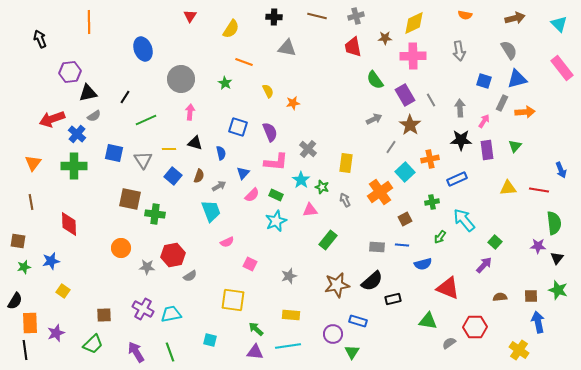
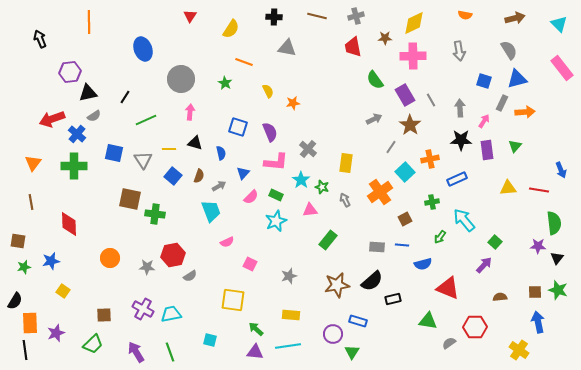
pink semicircle at (252, 195): moved 1 px left, 2 px down
orange circle at (121, 248): moved 11 px left, 10 px down
brown square at (531, 296): moved 4 px right, 4 px up
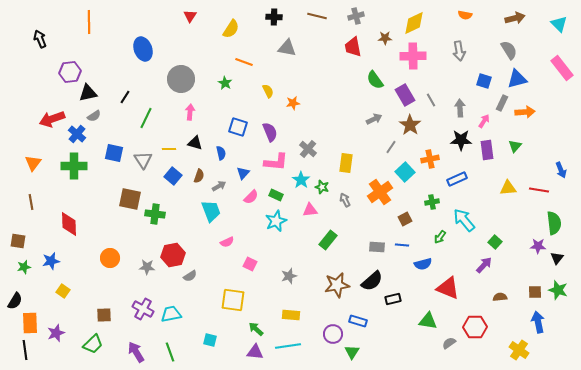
green line at (146, 120): moved 2 px up; rotated 40 degrees counterclockwise
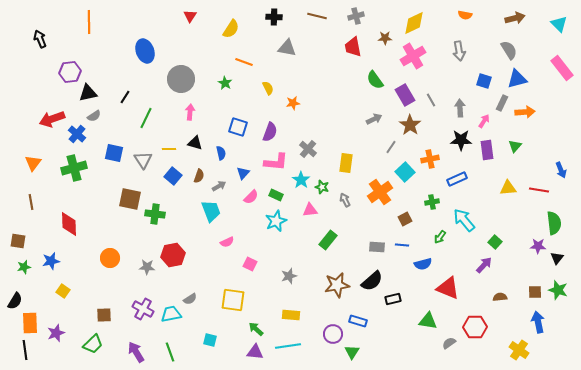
blue ellipse at (143, 49): moved 2 px right, 2 px down
pink cross at (413, 56): rotated 30 degrees counterclockwise
yellow semicircle at (268, 91): moved 3 px up
purple semicircle at (270, 132): rotated 42 degrees clockwise
green cross at (74, 166): moved 2 px down; rotated 15 degrees counterclockwise
gray semicircle at (190, 276): moved 23 px down
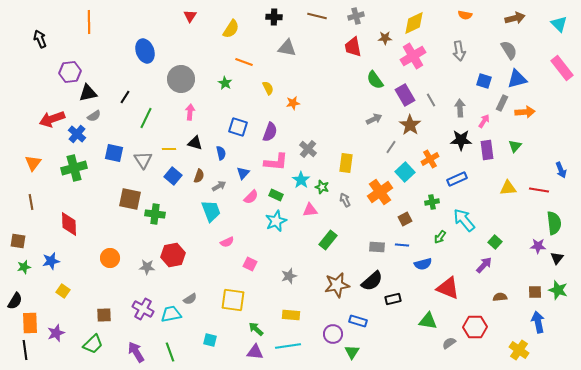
orange cross at (430, 159): rotated 18 degrees counterclockwise
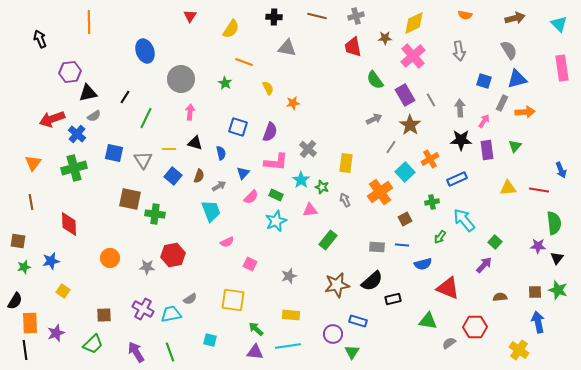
pink cross at (413, 56): rotated 10 degrees counterclockwise
pink rectangle at (562, 68): rotated 30 degrees clockwise
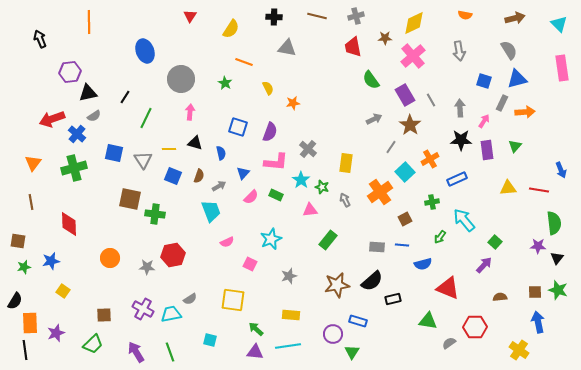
green semicircle at (375, 80): moved 4 px left
blue square at (173, 176): rotated 18 degrees counterclockwise
cyan star at (276, 221): moved 5 px left, 18 px down
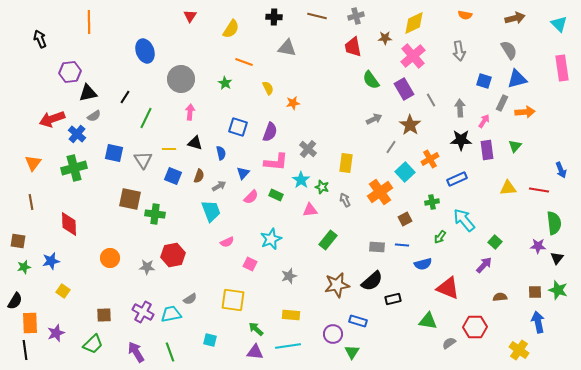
purple rectangle at (405, 95): moved 1 px left, 6 px up
purple cross at (143, 309): moved 3 px down
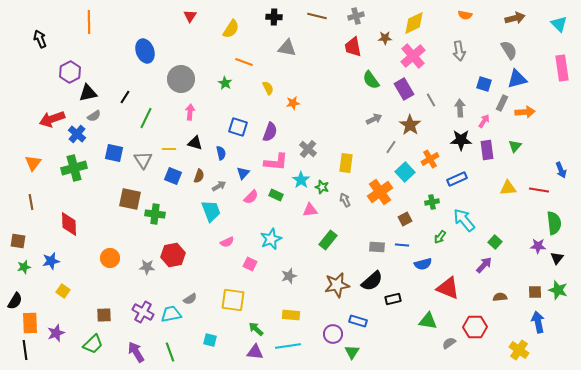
purple hexagon at (70, 72): rotated 20 degrees counterclockwise
blue square at (484, 81): moved 3 px down
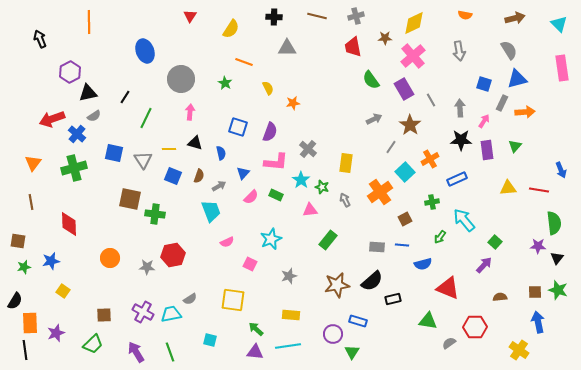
gray triangle at (287, 48): rotated 12 degrees counterclockwise
